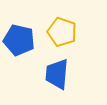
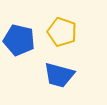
blue trapezoid: moved 2 px right, 1 px down; rotated 80 degrees counterclockwise
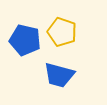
blue pentagon: moved 6 px right
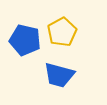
yellow pentagon: rotated 24 degrees clockwise
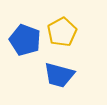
blue pentagon: rotated 8 degrees clockwise
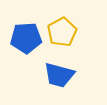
blue pentagon: moved 1 px right, 2 px up; rotated 24 degrees counterclockwise
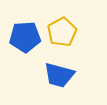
blue pentagon: moved 1 px left, 1 px up
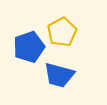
blue pentagon: moved 4 px right, 10 px down; rotated 16 degrees counterclockwise
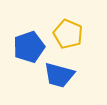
yellow pentagon: moved 6 px right, 2 px down; rotated 20 degrees counterclockwise
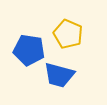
blue pentagon: moved 3 px down; rotated 28 degrees clockwise
